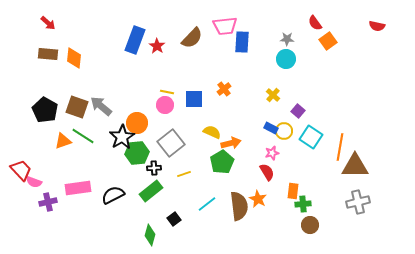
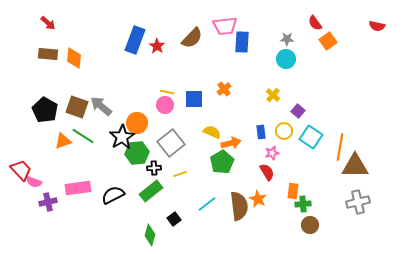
blue rectangle at (271, 128): moved 10 px left, 4 px down; rotated 56 degrees clockwise
yellow line at (184, 174): moved 4 px left
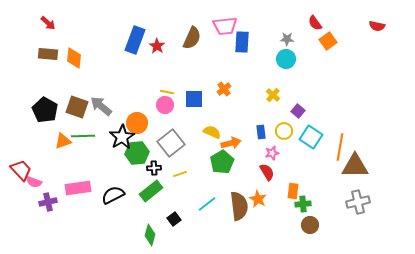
brown semicircle at (192, 38): rotated 20 degrees counterclockwise
green line at (83, 136): rotated 35 degrees counterclockwise
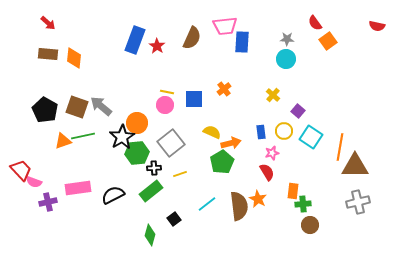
green line at (83, 136): rotated 10 degrees counterclockwise
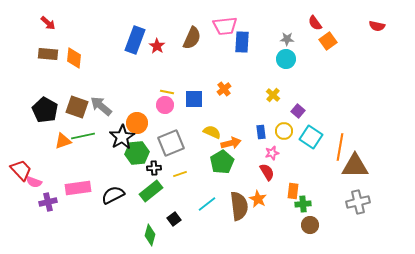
gray square at (171, 143): rotated 16 degrees clockwise
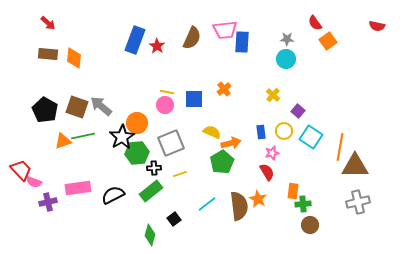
pink trapezoid at (225, 26): moved 4 px down
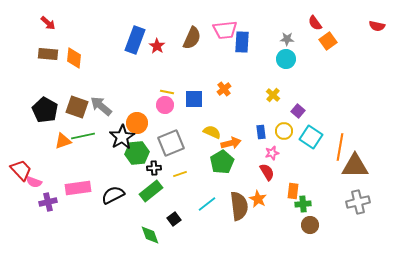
green diamond at (150, 235): rotated 35 degrees counterclockwise
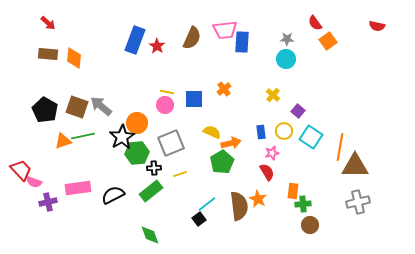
black square at (174, 219): moved 25 px right
